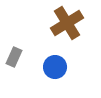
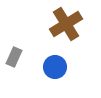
brown cross: moved 1 px left, 1 px down
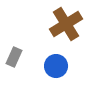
blue circle: moved 1 px right, 1 px up
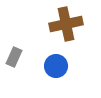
brown cross: rotated 20 degrees clockwise
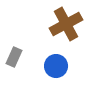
brown cross: rotated 16 degrees counterclockwise
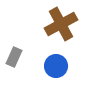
brown cross: moved 5 px left
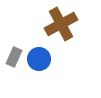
blue circle: moved 17 px left, 7 px up
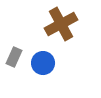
blue circle: moved 4 px right, 4 px down
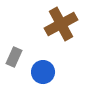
blue circle: moved 9 px down
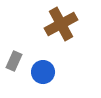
gray rectangle: moved 4 px down
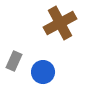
brown cross: moved 1 px left, 1 px up
